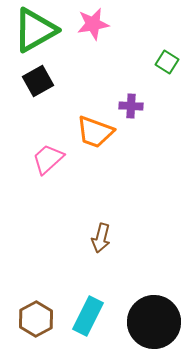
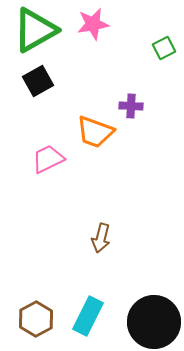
green square: moved 3 px left, 14 px up; rotated 30 degrees clockwise
pink trapezoid: rotated 16 degrees clockwise
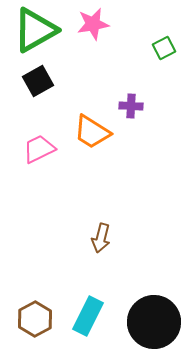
orange trapezoid: moved 3 px left; rotated 12 degrees clockwise
pink trapezoid: moved 9 px left, 10 px up
brown hexagon: moved 1 px left
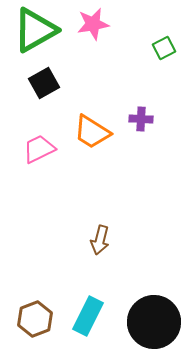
black square: moved 6 px right, 2 px down
purple cross: moved 10 px right, 13 px down
brown arrow: moved 1 px left, 2 px down
brown hexagon: rotated 8 degrees clockwise
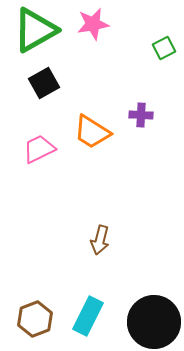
purple cross: moved 4 px up
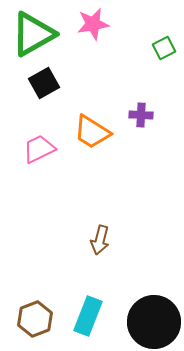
green triangle: moved 2 px left, 4 px down
cyan rectangle: rotated 6 degrees counterclockwise
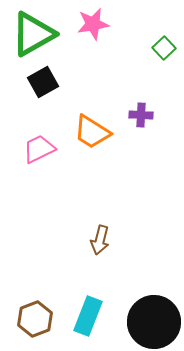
green square: rotated 15 degrees counterclockwise
black square: moved 1 px left, 1 px up
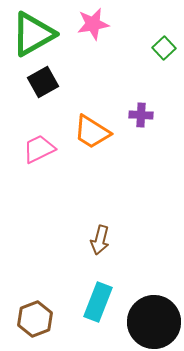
cyan rectangle: moved 10 px right, 14 px up
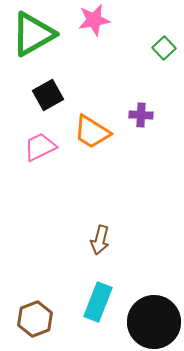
pink star: moved 1 px right, 4 px up
black square: moved 5 px right, 13 px down
pink trapezoid: moved 1 px right, 2 px up
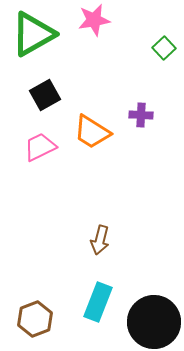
black square: moved 3 px left
